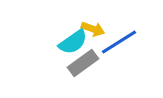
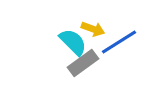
cyan semicircle: rotated 100 degrees counterclockwise
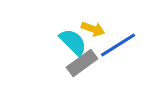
blue line: moved 1 px left, 3 px down
gray rectangle: moved 1 px left
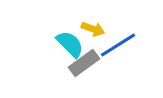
cyan semicircle: moved 3 px left, 2 px down
gray rectangle: moved 2 px right
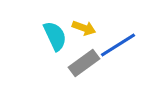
yellow arrow: moved 9 px left, 1 px up
cyan semicircle: moved 15 px left, 8 px up; rotated 20 degrees clockwise
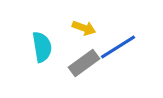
cyan semicircle: moved 13 px left, 11 px down; rotated 16 degrees clockwise
blue line: moved 2 px down
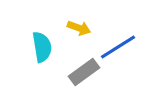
yellow arrow: moved 5 px left
gray rectangle: moved 9 px down
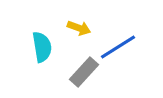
gray rectangle: rotated 12 degrees counterclockwise
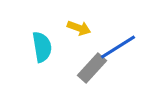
gray rectangle: moved 8 px right, 4 px up
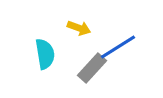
cyan semicircle: moved 3 px right, 7 px down
